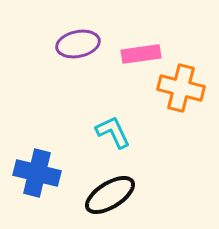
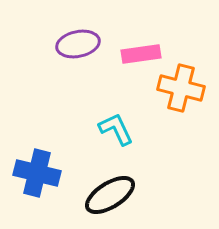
cyan L-shape: moved 3 px right, 3 px up
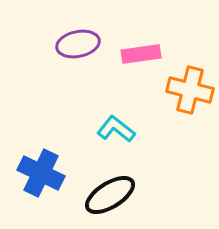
orange cross: moved 9 px right, 2 px down
cyan L-shape: rotated 27 degrees counterclockwise
blue cross: moved 4 px right; rotated 12 degrees clockwise
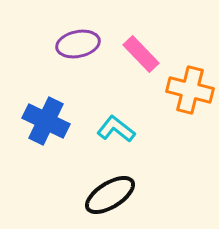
pink rectangle: rotated 54 degrees clockwise
blue cross: moved 5 px right, 52 px up
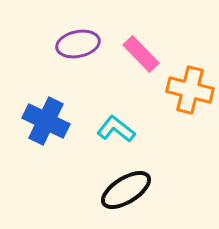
black ellipse: moved 16 px right, 5 px up
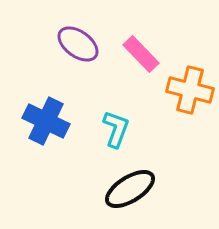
purple ellipse: rotated 48 degrees clockwise
cyan L-shape: rotated 72 degrees clockwise
black ellipse: moved 4 px right, 1 px up
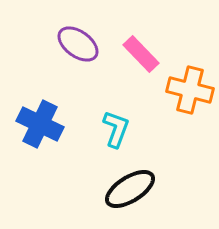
blue cross: moved 6 px left, 3 px down
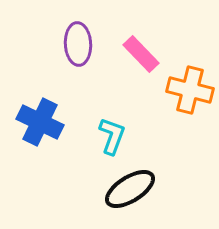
purple ellipse: rotated 51 degrees clockwise
blue cross: moved 2 px up
cyan L-shape: moved 4 px left, 7 px down
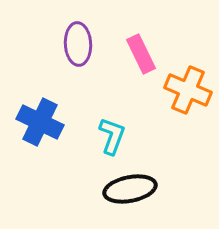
pink rectangle: rotated 18 degrees clockwise
orange cross: moved 2 px left; rotated 9 degrees clockwise
black ellipse: rotated 21 degrees clockwise
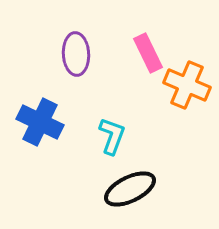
purple ellipse: moved 2 px left, 10 px down
pink rectangle: moved 7 px right, 1 px up
orange cross: moved 1 px left, 5 px up
black ellipse: rotated 15 degrees counterclockwise
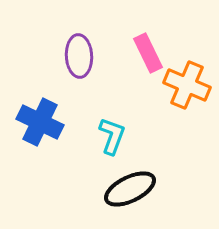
purple ellipse: moved 3 px right, 2 px down
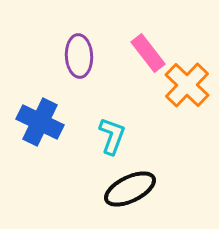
pink rectangle: rotated 12 degrees counterclockwise
orange cross: rotated 21 degrees clockwise
